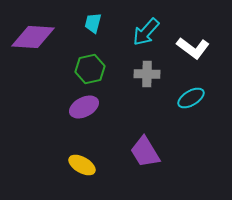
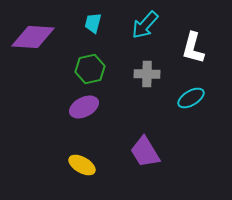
cyan arrow: moved 1 px left, 7 px up
white L-shape: rotated 68 degrees clockwise
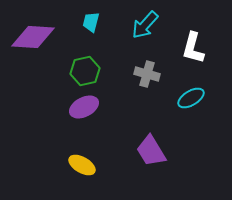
cyan trapezoid: moved 2 px left, 1 px up
green hexagon: moved 5 px left, 2 px down
gray cross: rotated 15 degrees clockwise
purple trapezoid: moved 6 px right, 1 px up
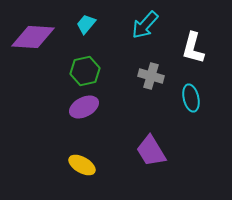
cyan trapezoid: moved 5 px left, 2 px down; rotated 25 degrees clockwise
gray cross: moved 4 px right, 2 px down
cyan ellipse: rotated 72 degrees counterclockwise
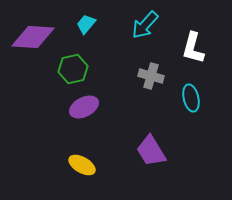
green hexagon: moved 12 px left, 2 px up
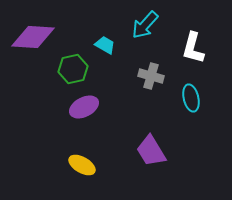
cyan trapezoid: moved 19 px right, 21 px down; rotated 80 degrees clockwise
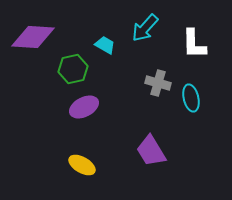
cyan arrow: moved 3 px down
white L-shape: moved 1 px right, 4 px up; rotated 16 degrees counterclockwise
gray cross: moved 7 px right, 7 px down
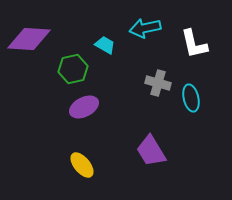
cyan arrow: rotated 36 degrees clockwise
purple diamond: moved 4 px left, 2 px down
white L-shape: rotated 12 degrees counterclockwise
yellow ellipse: rotated 20 degrees clockwise
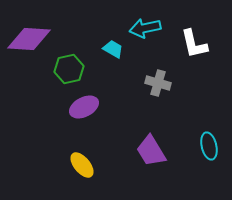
cyan trapezoid: moved 8 px right, 4 px down
green hexagon: moved 4 px left
cyan ellipse: moved 18 px right, 48 px down
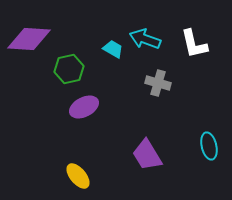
cyan arrow: moved 11 px down; rotated 32 degrees clockwise
purple trapezoid: moved 4 px left, 4 px down
yellow ellipse: moved 4 px left, 11 px down
